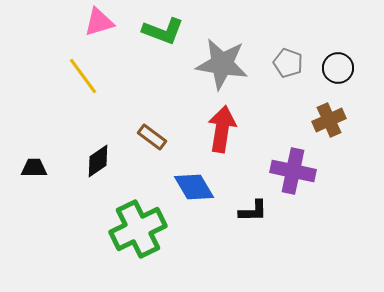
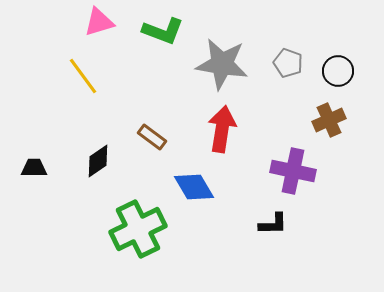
black circle: moved 3 px down
black L-shape: moved 20 px right, 13 px down
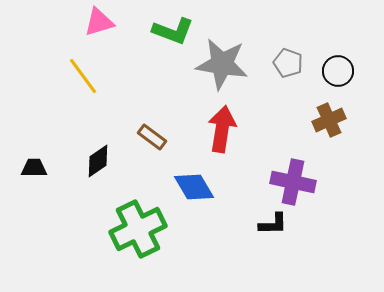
green L-shape: moved 10 px right
purple cross: moved 11 px down
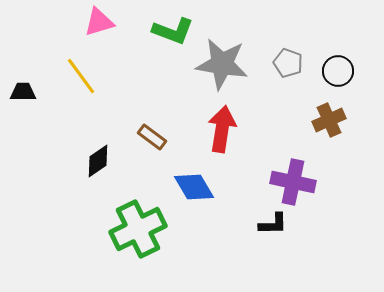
yellow line: moved 2 px left
black trapezoid: moved 11 px left, 76 px up
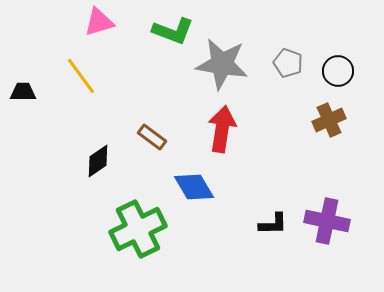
purple cross: moved 34 px right, 39 px down
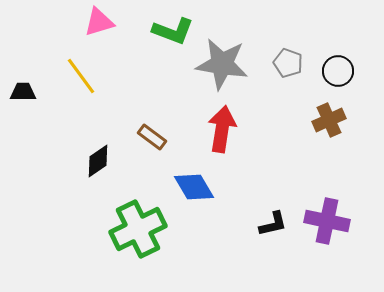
black L-shape: rotated 12 degrees counterclockwise
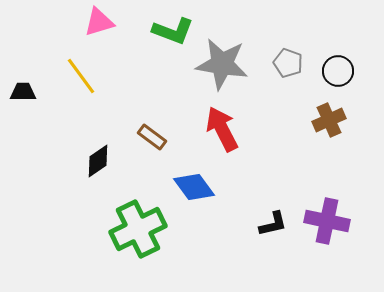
red arrow: rotated 36 degrees counterclockwise
blue diamond: rotated 6 degrees counterclockwise
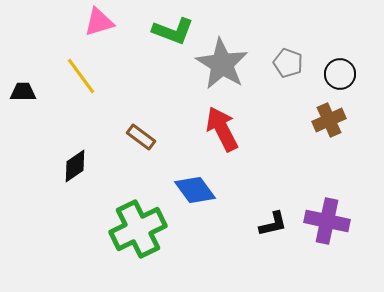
gray star: rotated 22 degrees clockwise
black circle: moved 2 px right, 3 px down
brown rectangle: moved 11 px left
black diamond: moved 23 px left, 5 px down
blue diamond: moved 1 px right, 3 px down
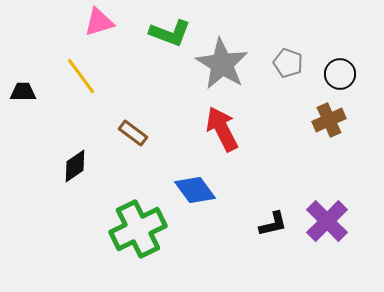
green L-shape: moved 3 px left, 2 px down
brown rectangle: moved 8 px left, 4 px up
purple cross: rotated 33 degrees clockwise
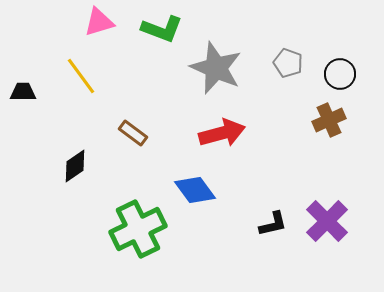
green L-shape: moved 8 px left, 4 px up
gray star: moved 6 px left, 4 px down; rotated 8 degrees counterclockwise
red arrow: moved 4 px down; rotated 102 degrees clockwise
